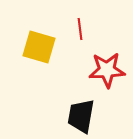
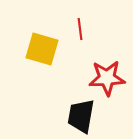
yellow square: moved 3 px right, 2 px down
red star: moved 8 px down
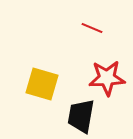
red line: moved 12 px right, 1 px up; rotated 60 degrees counterclockwise
yellow square: moved 35 px down
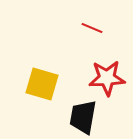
black trapezoid: moved 2 px right, 1 px down
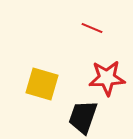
black trapezoid: rotated 9 degrees clockwise
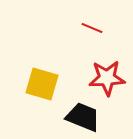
black trapezoid: rotated 93 degrees clockwise
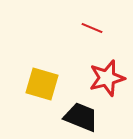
red star: rotated 12 degrees counterclockwise
black trapezoid: moved 2 px left
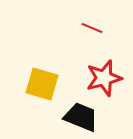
red star: moved 3 px left
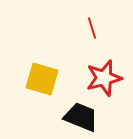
red line: rotated 50 degrees clockwise
yellow square: moved 5 px up
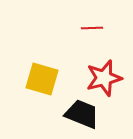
red line: rotated 75 degrees counterclockwise
black trapezoid: moved 1 px right, 3 px up
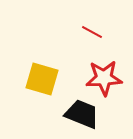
red line: moved 4 px down; rotated 30 degrees clockwise
red star: rotated 12 degrees clockwise
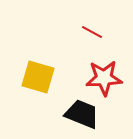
yellow square: moved 4 px left, 2 px up
